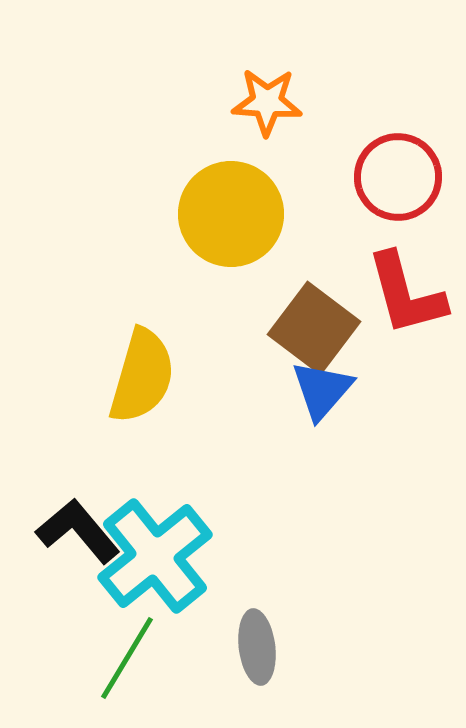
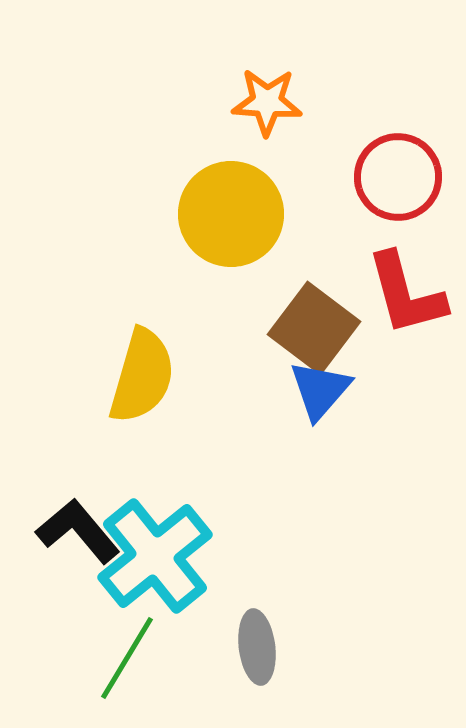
blue triangle: moved 2 px left
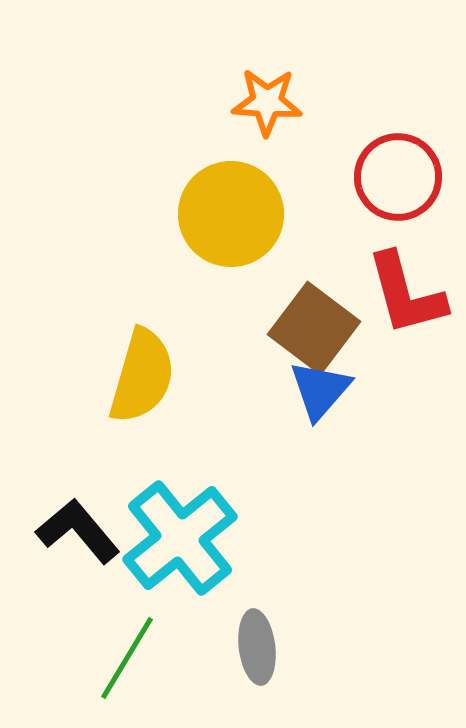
cyan cross: moved 25 px right, 18 px up
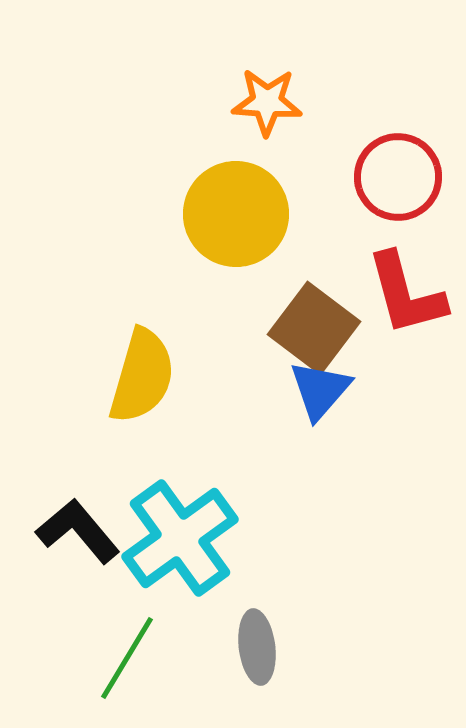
yellow circle: moved 5 px right
cyan cross: rotated 3 degrees clockwise
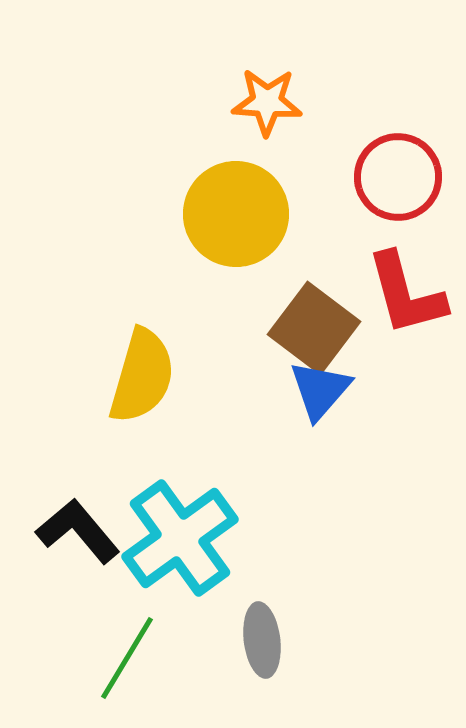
gray ellipse: moved 5 px right, 7 px up
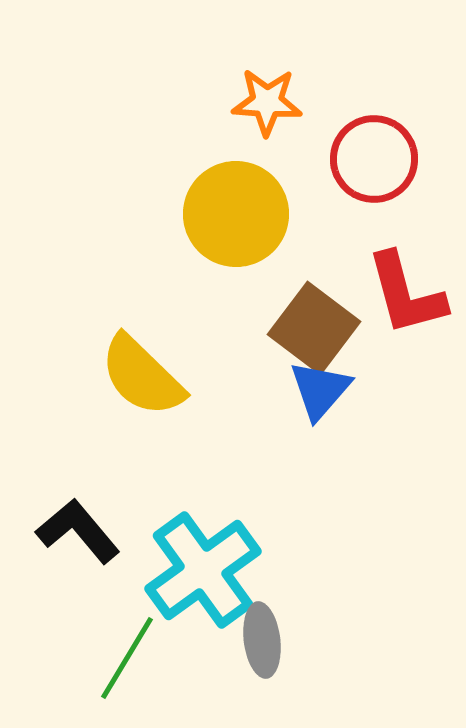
red circle: moved 24 px left, 18 px up
yellow semicircle: rotated 118 degrees clockwise
cyan cross: moved 23 px right, 32 px down
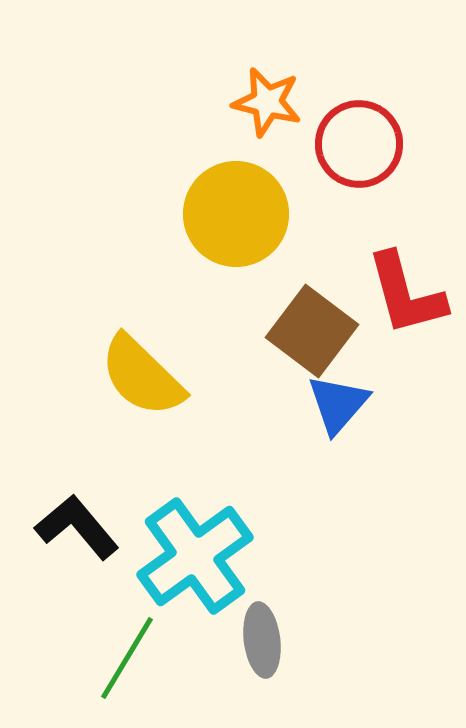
orange star: rotated 10 degrees clockwise
red circle: moved 15 px left, 15 px up
brown square: moved 2 px left, 3 px down
blue triangle: moved 18 px right, 14 px down
black L-shape: moved 1 px left, 4 px up
cyan cross: moved 8 px left, 14 px up
